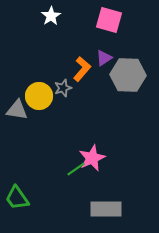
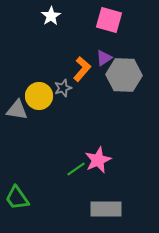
gray hexagon: moved 4 px left
pink star: moved 6 px right, 2 px down
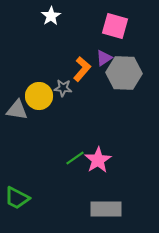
pink square: moved 6 px right, 6 px down
gray hexagon: moved 2 px up
gray star: rotated 24 degrees clockwise
pink star: rotated 8 degrees counterclockwise
green line: moved 1 px left, 11 px up
green trapezoid: rotated 28 degrees counterclockwise
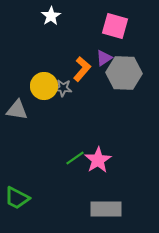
yellow circle: moved 5 px right, 10 px up
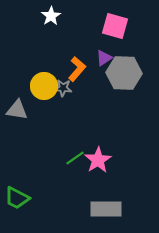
orange L-shape: moved 5 px left
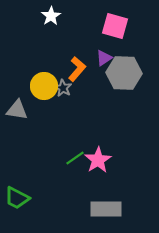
gray star: rotated 24 degrees clockwise
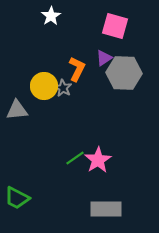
orange L-shape: rotated 15 degrees counterclockwise
gray triangle: rotated 15 degrees counterclockwise
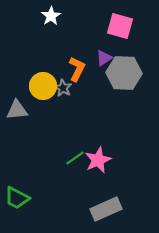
pink square: moved 5 px right
yellow circle: moved 1 px left
pink star: rotated 8 degrees clockwise
gray rectangle: rotated 24 degrees counterclockwise
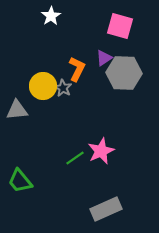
pink star: moved 3 px right, 9 px up
green trapezoid: moved 3 px right, 17 px up; rotated 24 degrees clockwise
